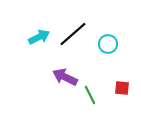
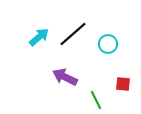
cyan arrow: rotated 15 degrees counterclockwise
red square: moved 1 px right, 4 px up
green line: moved 6 px right, 5 px down
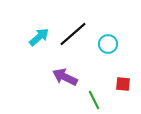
green line: moved 2 px left
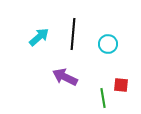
black line: rotated 44 degrees counterclockwise
red square: moved 2 px left, 1 px down
green line: moved 9 px right, 2 px up; rotated 18 degrees clockwise
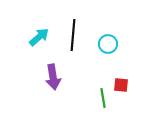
black line: moved 1 px down
purple arrow: moved 12 px left; rotated 125 degrees counterclockwise
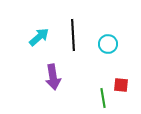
black line: rotated 8 degrees counterclockwise
